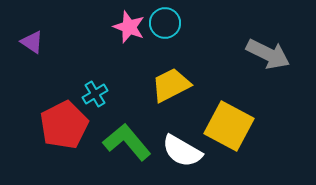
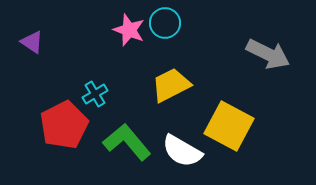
pink star: moved 3 px down
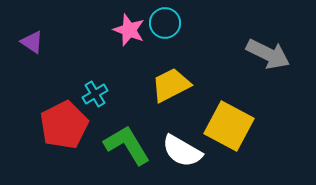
green L-shape: moved 3 px down; rotated 9 degrees clockwise
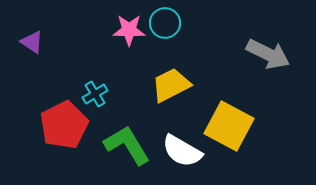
pink star: rotated 20 degrees counterclockwise
